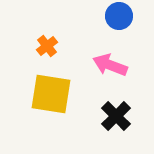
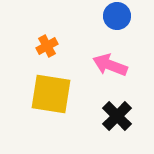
blue circle: moved 2 px left
orange cross: rotated 10 degrees clockwise
black cross: moved 1 px right
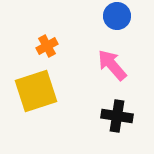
pink arrow: moved 2 px right; rotated 28 degrees clockwise
yellow square: moved 15 px left, 3 px up; rotated 27 degrees counterclockwise
black cross: rotated 36 degrees counterclockwise
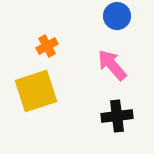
black cross: rotated 16 degrees counterclockwise
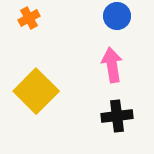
orange cross: moved 18 px left, 28 px up
pink arrow: rotated 32 degrees clockwise
yellow square: rotated 27 degrees counterclockwise
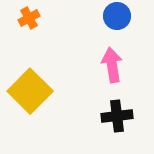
yellow square: moved 6 px left
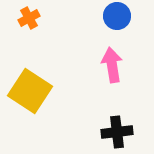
yellow square: rotated 12 degrees counterclockwise
black cross: moved 16 px down
